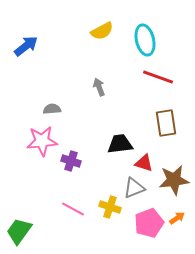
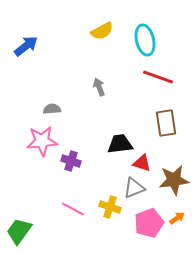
red triangle: moved 2 px left
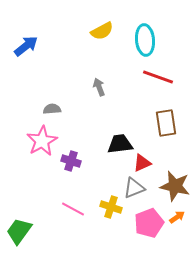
cyan ellipse: rotated 8 degrees clockwise
pink star: rotated 24 degrees counterclockwise
red triangle: rotated 42 degrees counterclockwise
brown star: moved 1 px right, 6 px down; rotated 20 degrees clockwise
yellow cross: moved 1 px right
orange arrow: moved 1 px up
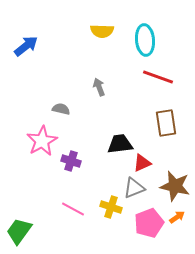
yellow semicircle: rotated 30 degrees clockwise
gray semicircle: moved 9 px right; rotated 18 degrees clockwise
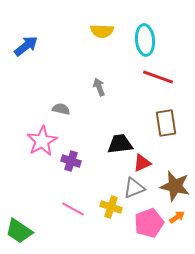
green trapezoid: rotated 92 degrees counterclockwise
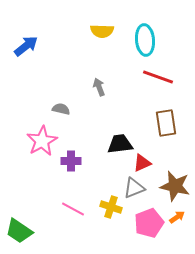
purple cross: rotated 18 degrees counterclockwise
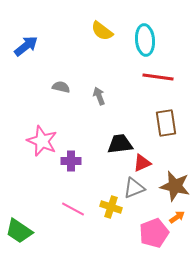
yellow semicircle: rotated 35 degrees clockwise
red line: rotated 12 degrees counterclockwise
gray arrow: moved 9 px down
gray semicircle: moved 22 px up
pink star: rotated 20 degrees counterclockwise
pink pentagon: moved 5 px right, 10 px down
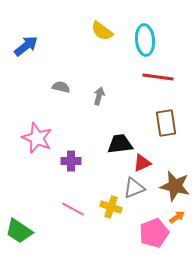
gray arrow: rotated 36 degrees clockwise
pink star: moved 5 px left, 3 px up
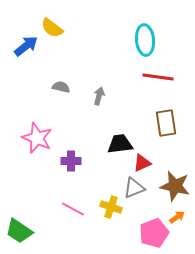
yellow semicircle: moved 50 px left, 3 px up
